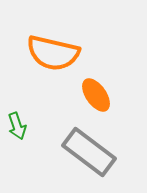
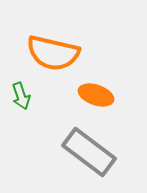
orange ellipse: rotated 36 degrees counterclockwise
green arrow: moved 4 px right, 30 px up
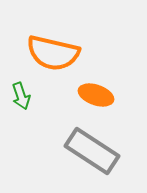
gray rectangle: moved 3 px right, 1 px up; rotated 4 degrees counterclockwise
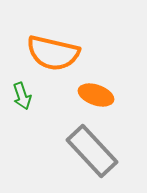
green arrow: moved 1 px right
gray rectangle: rotated 14 degrees clockwise
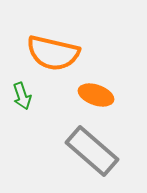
gray rectangle: rotated 6 degrees counterclockwise
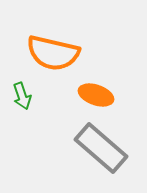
gray rectangle: moved 9 px right, 3 px up
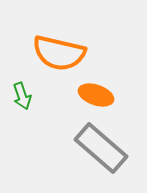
orange semicircle: moved 6 px right
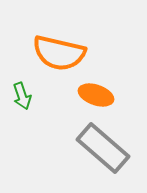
gray rectangle: moved 2 px right
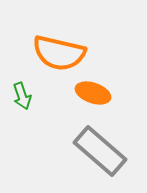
orange ellipse: moved 3 px left, 2 px up
gray rectangle: moved 3 px left, 3 px down
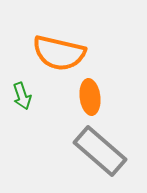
orange ellipse: moved 3 px left, 4 px down; rotated 64 degrees clockwise
